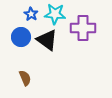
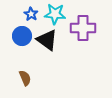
blue circle: moved 1 px right, 1 px up
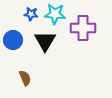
blue star: rotated 24 degrees counterclockwise
blue circle: moved 9 px left, 4 px down
black triangle: moved 2 px left, 1 px down; rotated 25 degrees clockwise
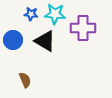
black triangle: rotated 30 degrees counterclockwise
brown semicircle: moved 2 px down
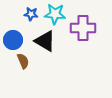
brown semicircle: moved 2 px left, 19 px up
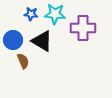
black triangle: moved 3 px left
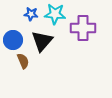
black triangle: rotated 40 degrees clockwise
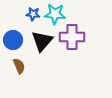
blue star: moved 2 px right
purple cross: moved 11 px left, 9 px down
brown semicircle: moved 4 px left, 5 px down
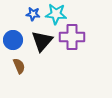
cyan star: moved 1 px right
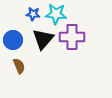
black triangle: moved 1 px right, 2 px up
